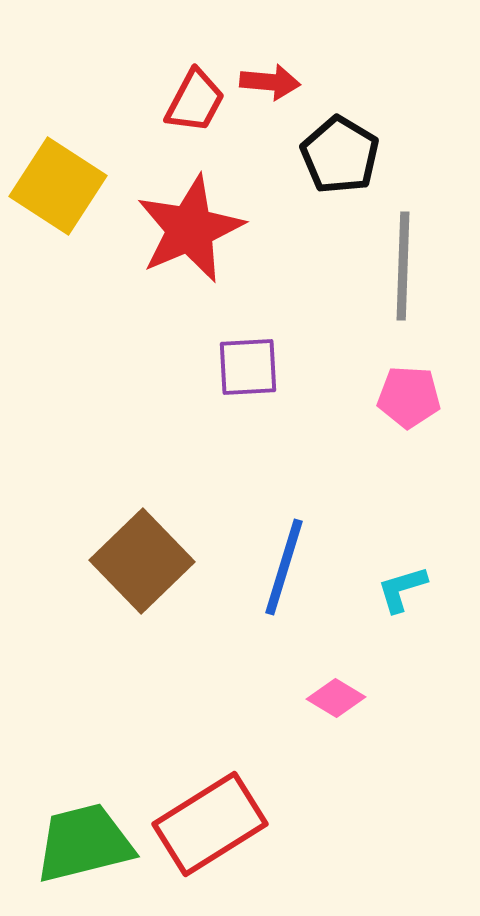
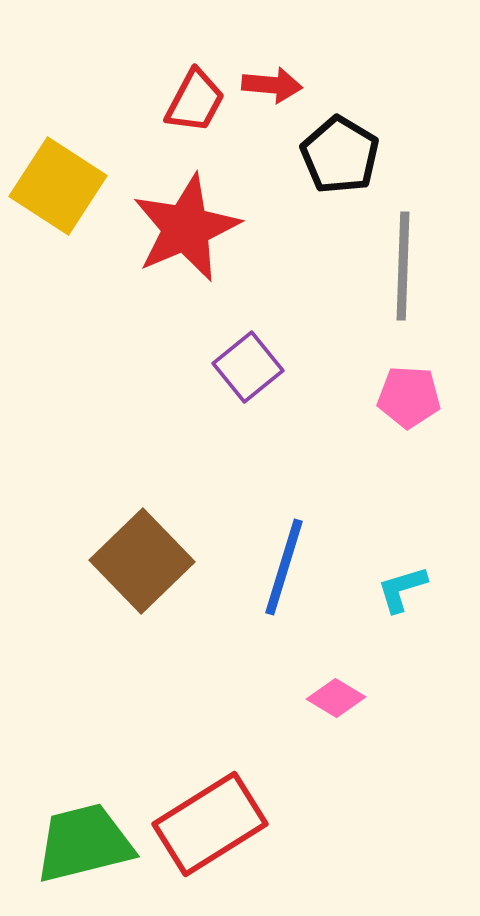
red arrow: moved 2 px right, 3 px down
red star: moved 4 px left, 1 px up
purple square: rotated 36 degrees counterclockwise
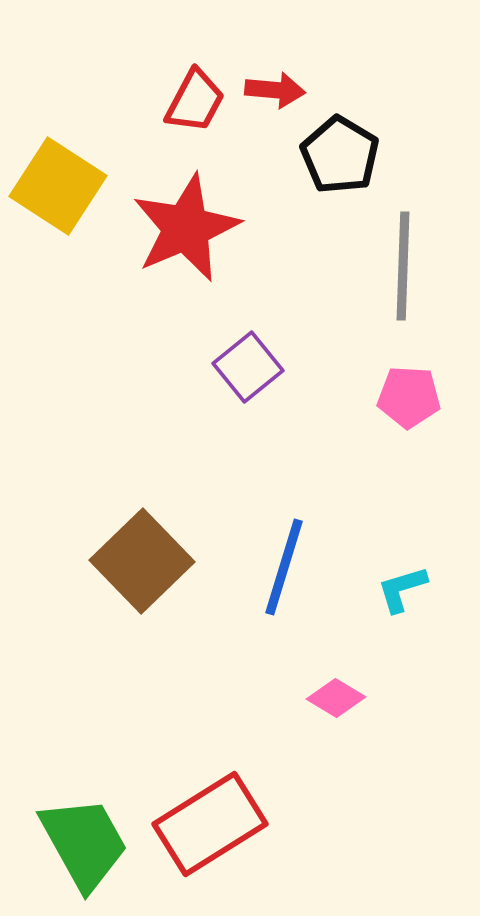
red arrow: moved 3 px right, 5 px down
green trapezoid: rotated 75 degrees clockwise
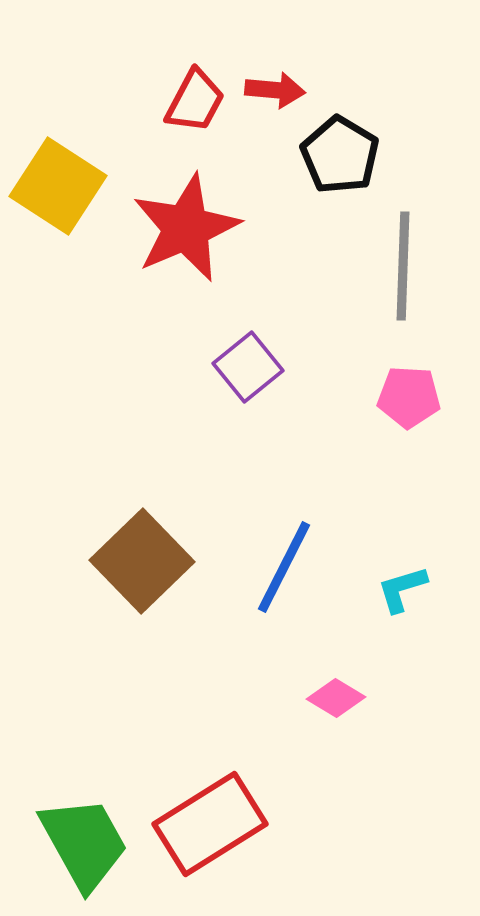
blue line: rotated 10 degrees clockwise
